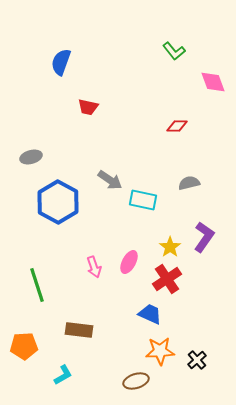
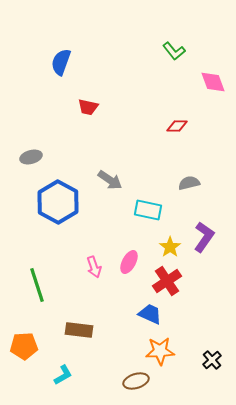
cyan rectangle: moved 5 px right, 10 px down
red cross: moved 2 px down
black cross: moved 15 px right
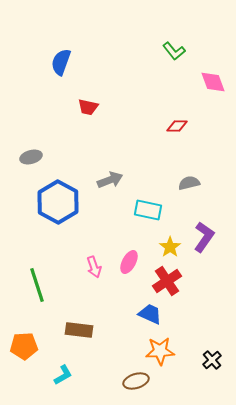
gray arrow: rotated 55 degrees counterclockwise
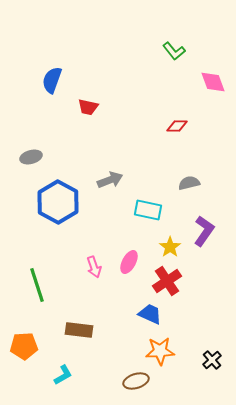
blue semicircle: moved 9 px left, 18 px down
purple L-shape: moved 6 px up
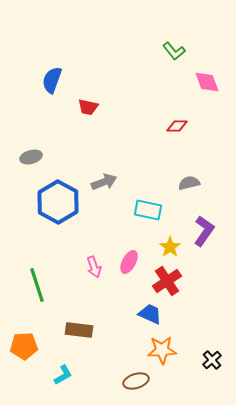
pink diamond: moved 6 px left
gray arrow: moved 6 px left, 2 px down
orange star: moved 2 px right, 1 px up
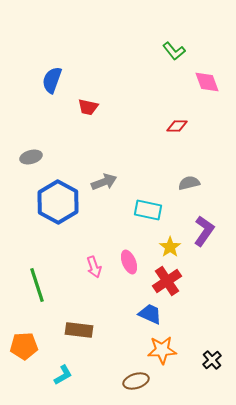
pink ellipse: rotated 50 degrees counterclockwise
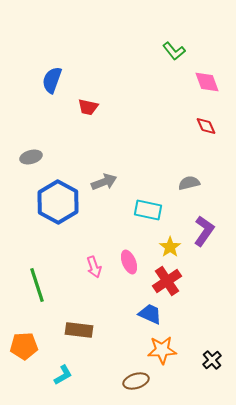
red diamond: moved 29 px right; rotated 65 degrees clockwise
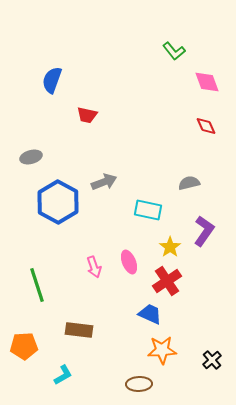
red trapezoid: moved 1 px left, 8 px down
brown ellipse: moved 3 px right, 3 px down; rotated 15 degrees clockwise
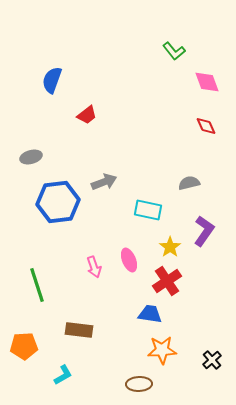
red trapezoid: rotated 50 degrees counterclockwise
blue hexagon: rotated 24 degrees clockwise
pink ellipse: moved 2 px up
blue trapezoid: rotated 15 degrees counterclockwise
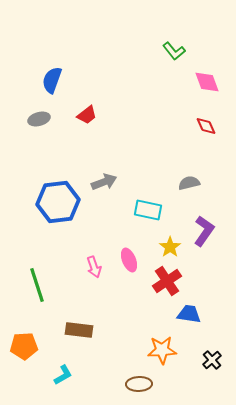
gray ellipse: moved 8 px right, 38 px up
blue trapezoid: moved 39 px right
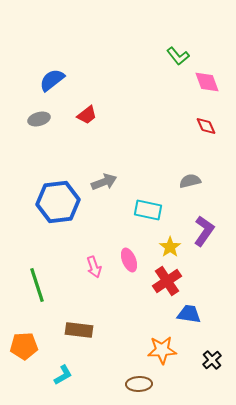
green L-shape: moved 4 px right, 5 px down
blue semicircle: rotated 32 degrees clockwise
gray semicircle: moved 1 px right, 2 px up
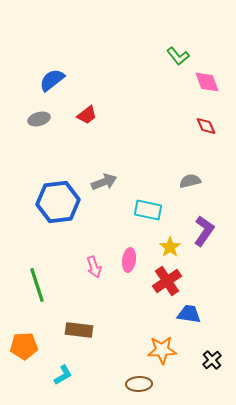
pink ellipse: rotated 30 degrees clockwise
